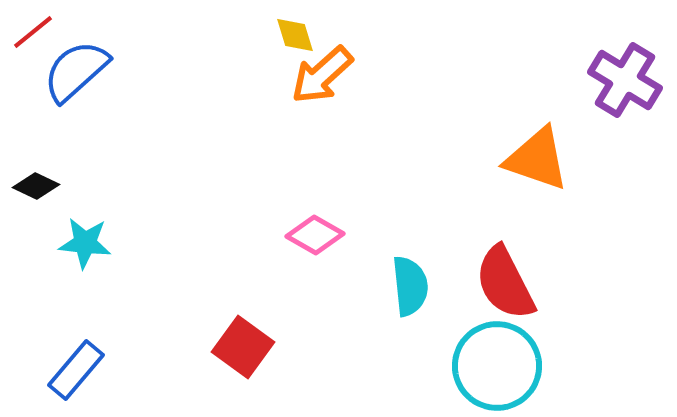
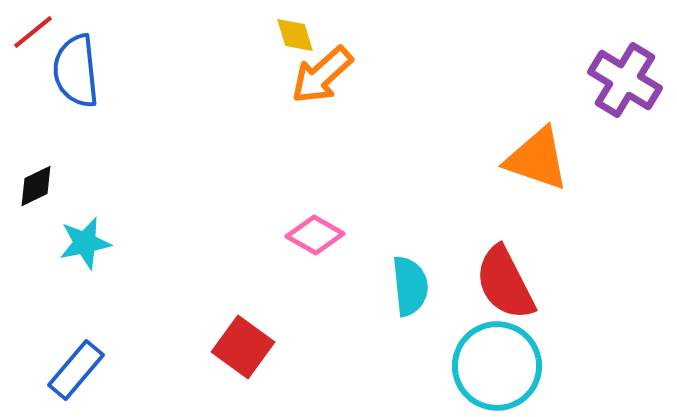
blue semicircle: rotated 54 degrees counterclockwise
black diamond: rotated 51 degrees counterclockwise
cyan star: rotated 18 degrees counterclockwise
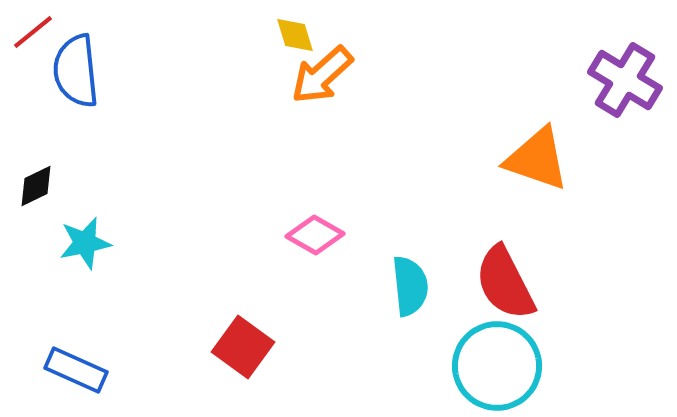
blue rectangle: rotated 74 degrees clockwise
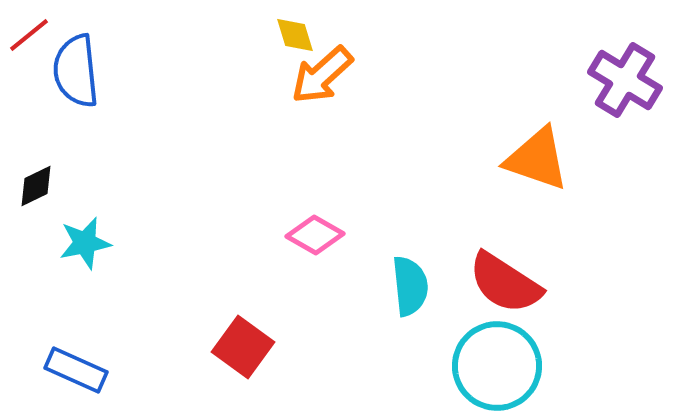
red line: moved 4 px left, 3 px down
red semicircle: rotated 30 degrees counterclockwise
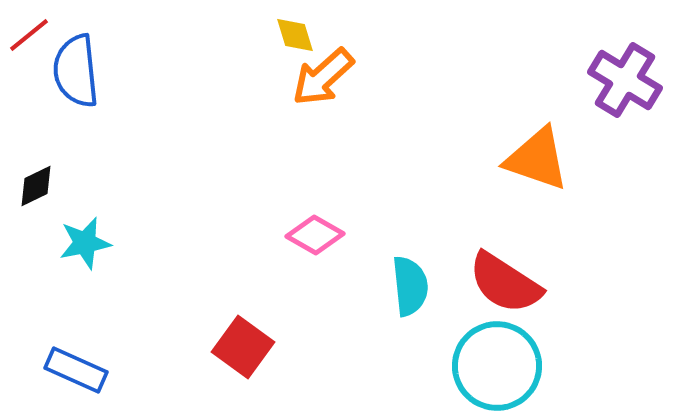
orange arrow: moved 1 px right, 2 px down
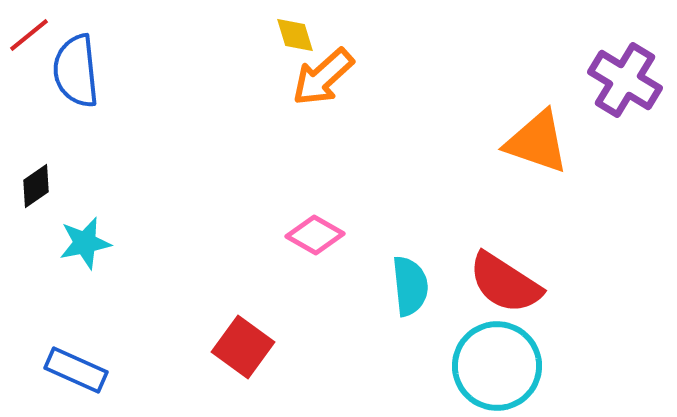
orange triangle: moved 17 px up
black diamond: rotated 9 degrees counterclockwise
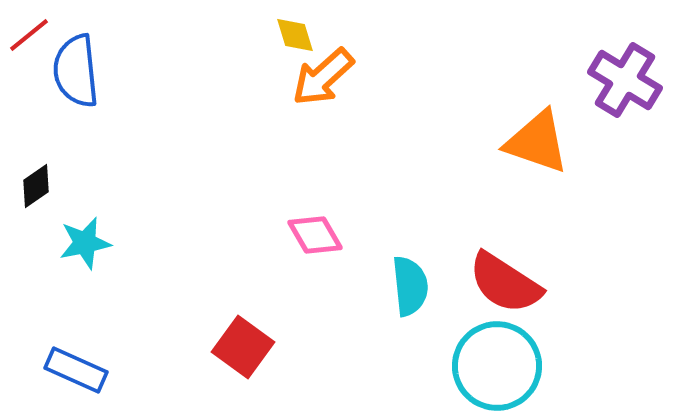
pink diamond: rotated 30 degrees clockwise
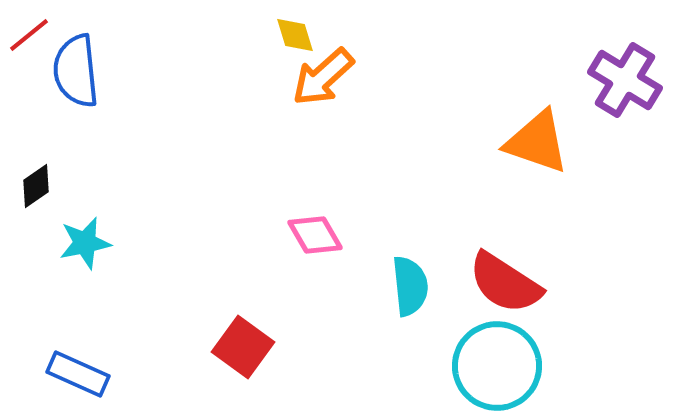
blue rectangle: moved 2 px right, 4 px down
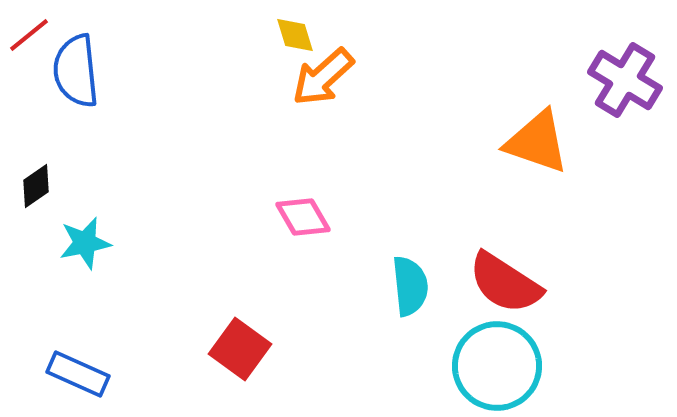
pink diamond: moved 12 px left, 18 px up
red square: moved 3 px left, 2 px down
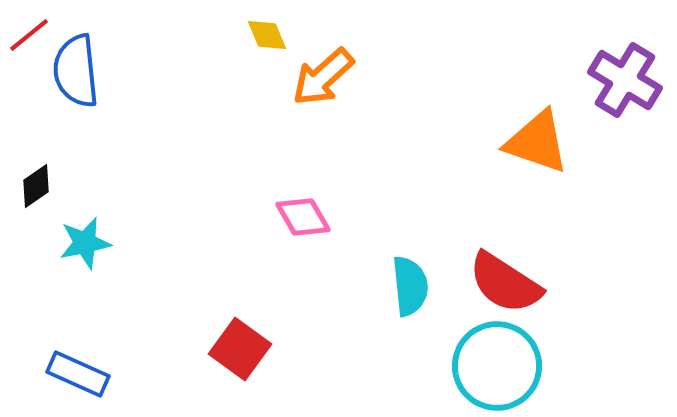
yellow diamond: moved 28 px left; rotated 6 degrees counterclockwise
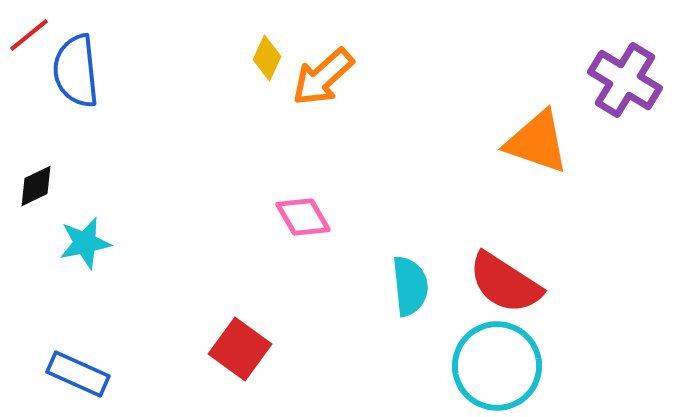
yellow diamond: moved 23 px down; rotated 48 degrees clockwise
black diamond: rotated 9 degrees clockwise
